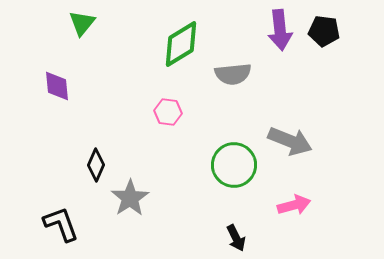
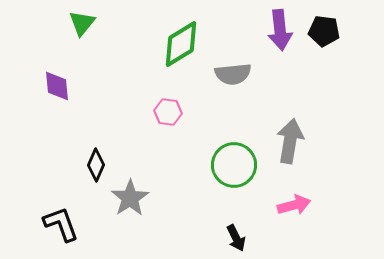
gray arrow: rotated 102 degrees counterclockwise
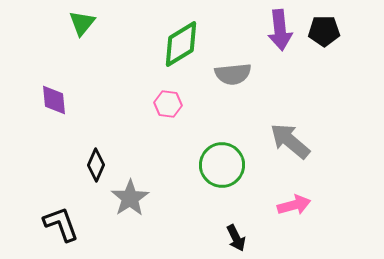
black pentagon: rotated 8 degrees counterclockwise
purple diamond: moved 3 px left, 14 px down
pink hexagon: moved 8 px up
gray arrow: rotated 60 degrees counterclockwise
green circle: moved 12 px left
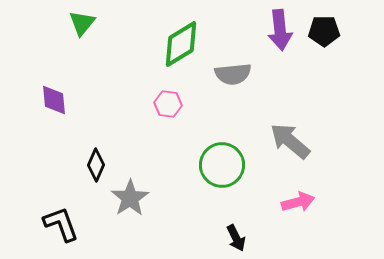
pink arrow: moved 4 px right, 3 px up
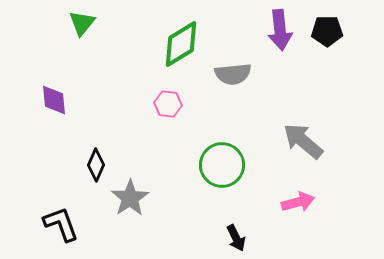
black pentagon: moved 3 px right
gray arrow: moved 13 px right
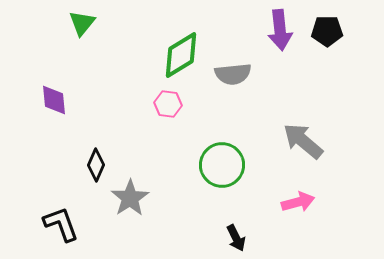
green diamond: moved 11 px down
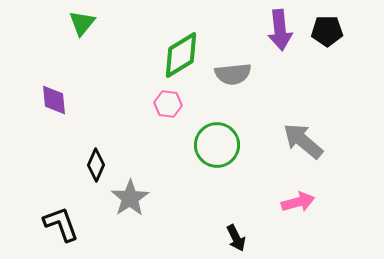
green circle: moved 5 px left, 20 px up
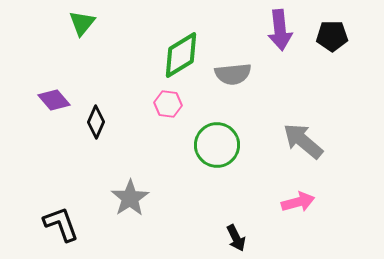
black pentagon: moved 5 px right, 5 px down
purple diamond: rotated 36 degrees counterclockwise
black diamond: moved 43 px up
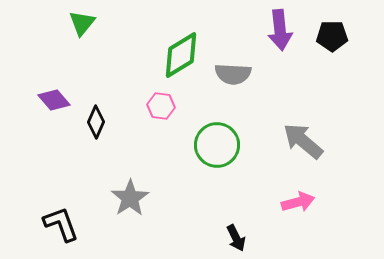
gray semicircle: rotated 9 degrees clockwise
pink hexagon: moved 7 px left, 2 px down
